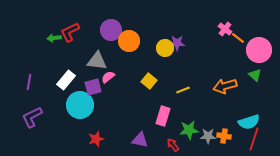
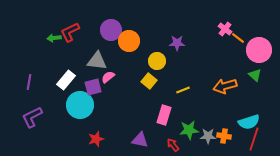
yellow circle: moved 8 px left, 13 px down
pink rectangle: moved 1 px right, 1 px up
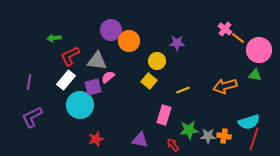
red L-shape: moved 24 px down
green triangle: rotated 32 degrees counterclockwise
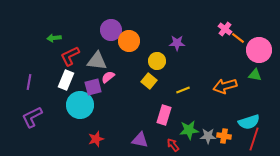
white rectangle: rotated 18 degrees counterclockwise
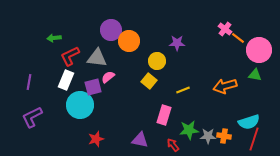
gray triangle: moved 3 px up
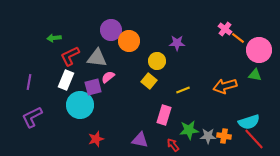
red line: rotated 60 degrees counterclockwise
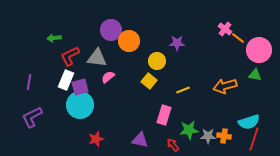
purple square: moved 13 px left
red line: rotated 60 degrees clockwise
